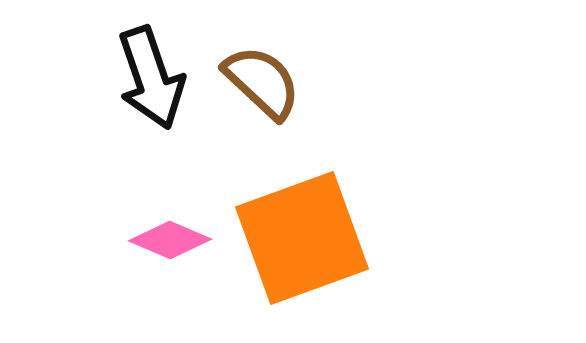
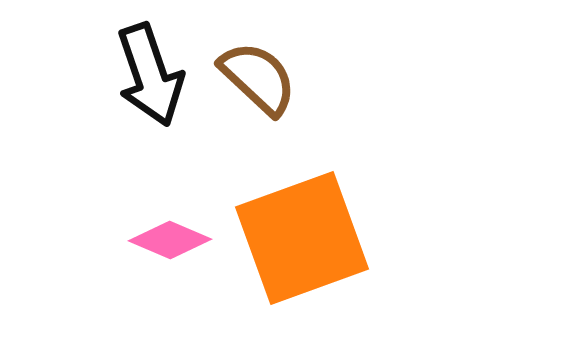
black arrow: moved 1 px left, 3 px up
brown semicircle: moved 4 px left, 4 px up
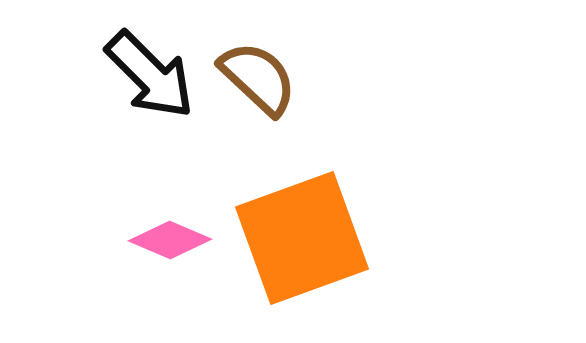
black arrow: rotated 26 degrees counterclockwise
